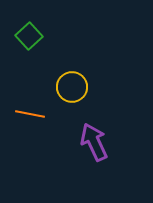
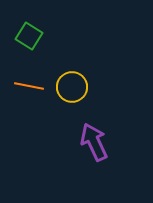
green square: rotated 16 degrees counterclockwise
orange line: moved 1 px left, 28 px up
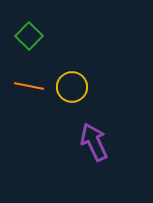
green square: rotated 12 degrees clockwise
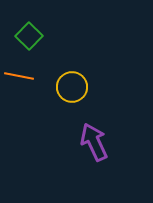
orange line: moved 10 px left, 10 px up
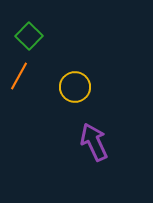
orange line: rotated 72 degrees counterclockwise
yellow circle: moved 3 px right
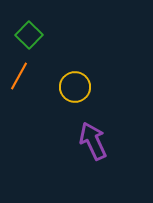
green square: moved 1 px up
purple arrow: moved 1 px left, 1 px up
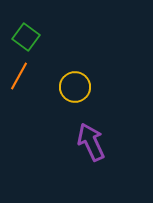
green square: moved 3 px left, 2 px down; rotated 8 degrees counterclockwise
purple arrow: moved 2 px left, 1 px down
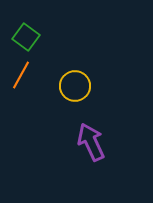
orange line: moved 2 px right, 1 px up
yellow circle: moved 1 px up
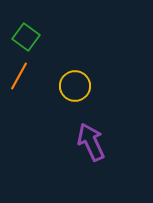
orange line: moved 2 px left, 1 px down
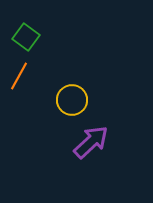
yellow circle: moved 3 px left, 14 px down
purple arrow: rotated 72 degrees clockwise
